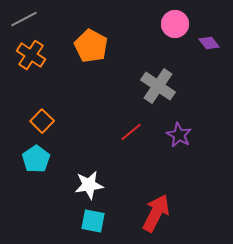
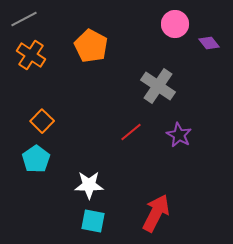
white star: rotated 8 degrees clockwise
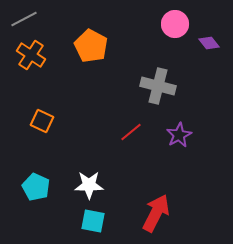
gray cross: rotated 20 degrees counterclockwise
orange square: rotated 20 degrees counterclockwise
purple star: rotated 15 degrees clockwise
cyan pentagon: moved 28 px down; rotated 12 degrees counterclockwise
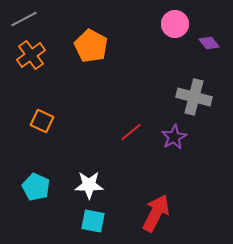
orange cross: rotated 20 degrees clockwise
gray cross: moved 36 px right, 11 px down
purple star: moved 5 px left, 2 px down
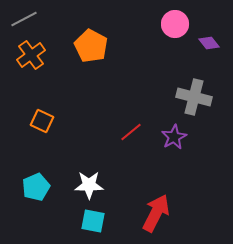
cyan pentagon: rotated 24 degrees clockwise
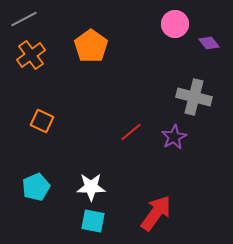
orange pentagon: rotated 8 degrees clockwise
white star: moved 2 px right, 2 px down
red arrow: rotated 9 degrees clockwise
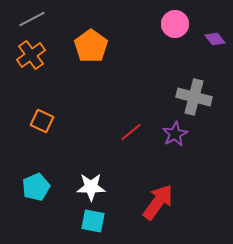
gray line: moved 8 px right
purple diamond: moved 6 px right, 4 px up
purple star: moved 1 px right, 3 px up
red arrow: moved 2 px right, 11 px up
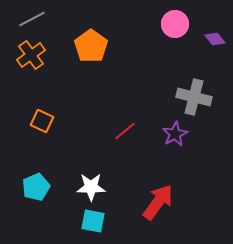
red line: moved 6 px left, 1 px up
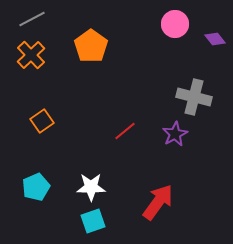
orange cross: rotated 8 degrees counterclockwise
orange square: rotated 30 degrees clockwise
cyan square: rotated 30 degrees counterclockwise
